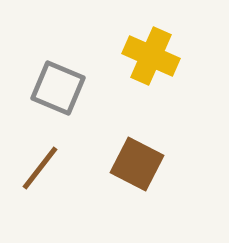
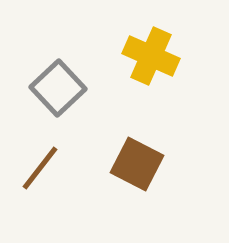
gray square: rotated 24 degrees clockwise
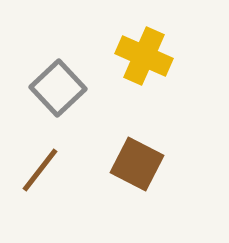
yellow cross: moved 7 px left
brown line: moved 2 px down
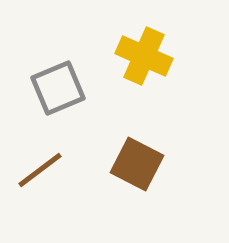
gray square: rotated 20 degrees clockwise
brown line: rotated 15 degrees clockwise
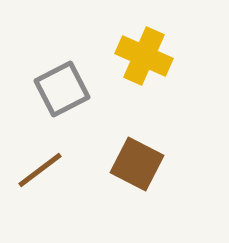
gray square: moved 4 px right, 1 px down; rotated 4 degrees counterclockwise
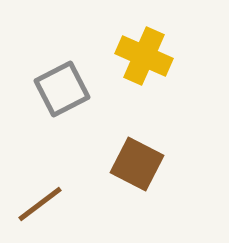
brown line: moved 34 px down
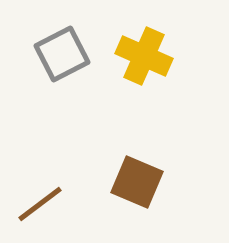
gray square: moved 35 px up
brown square: moved 18 px down; rotated 4 degrees counterclockwise
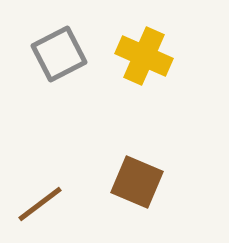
gray square: moved 3 px left
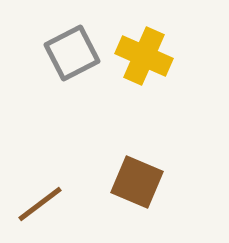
gray square: moved 13 px right, 1 px up
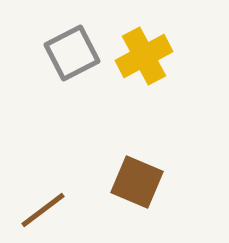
yellow cross: rotated 38 degrees clockwise
brown line: moved 3 px right, 6 px down
